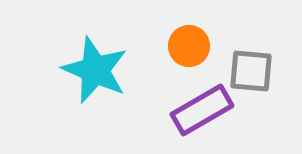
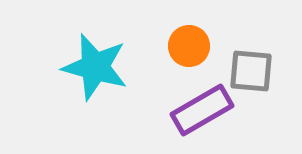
cyan star: moved 3 px up; rotated 8 degrees counterclockwise
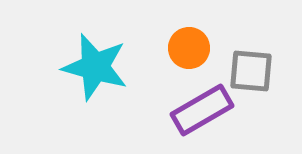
orange circle: moved 2 px down
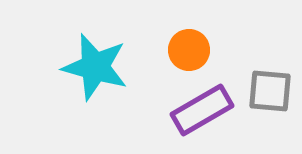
orange circle: moved 2 px down
gray square: moved 19 px right, 20 px down
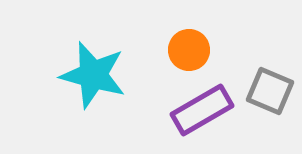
cyan star: moved 2 px left, 8 px down
gray square: rotated 18 degrees clockwise
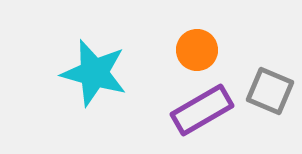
orange circle: moved 8 px right
cyan star: moved 1 px right, 2 px up
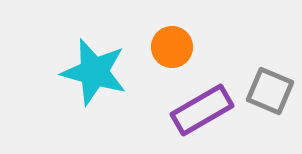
orange circle: moved 25 px left, 3 px up
cyan star: moved 1 px up
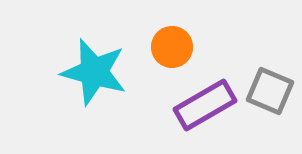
purple rectangle: moved 3 px right, 5 px up
